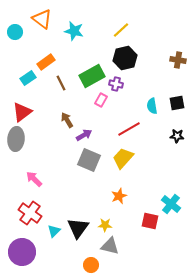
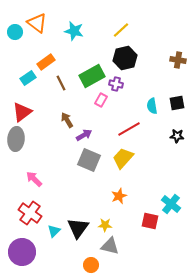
orange triangle: moved 5 px left, 4 px down
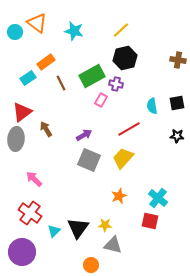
brown arrow: moved 21 px left, 9 px down
cyan cross: moved 13 px left, 6 px up
gray triangle: moved 3 px right, 1 px up
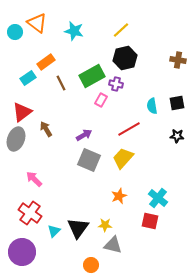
gray ellipse: rotated 15 degrees clockwise
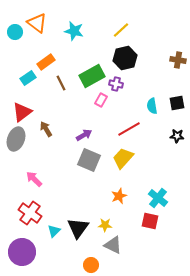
gray triangle: rotated 12 degrees clockwise
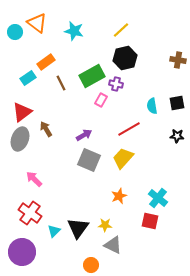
gray ellipse: moved 4 px right
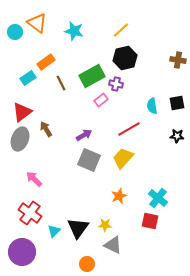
pink rectangle: rotated 24 degrees clockwise
orange circle: moved 4 px left, 1 px up
